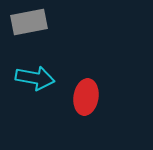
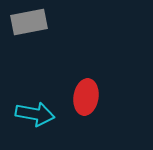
cyan arrow: moved 36 px down
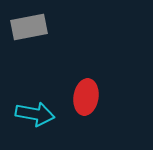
gray rectangle: moved 5 px down
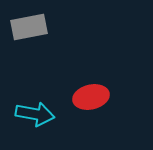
red ellipse: moved 5 px right; rotated 68 degrees clockwise
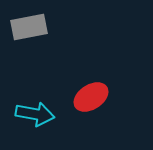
red ellipse: rotated 20 degrees counterclockwise
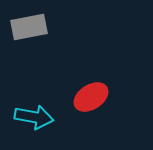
cyan arrow: moved 1 px left, 3 px down
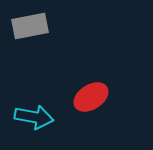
gray rectangle: moved 1 px right, 1 px up
